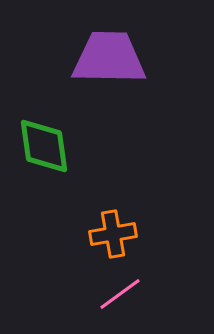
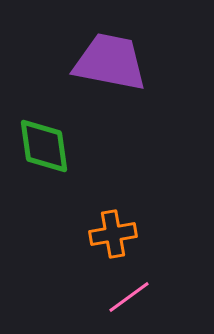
purple trapezoid: moved 1 px right, 4 px down; rotated 10 degrees clockwise
pink line: moved 9 px right, 3 px down
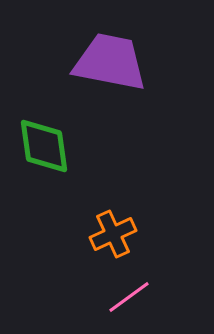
orange cross: rotated 15 degrees counterclockwise
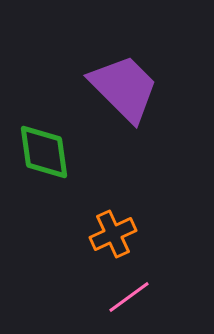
purple trapezoid: moved 14 px right, 26 px down; rotated 34 degrees clockwise
green diamond: moved 6 px down
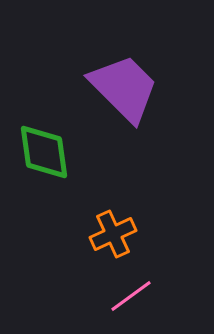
pink line: moved 2 px right, 1 px up
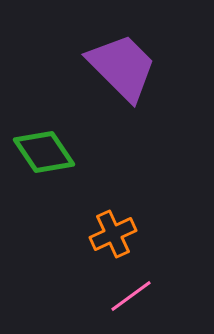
purple trapezoid: moved 2 px left, 21 px up
green diamond: rotated 26 degrees counterclockwise
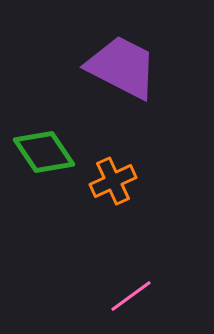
purple trapezoid: rotated 18 degrees counterclockwise
orange cross: moved 53 px up
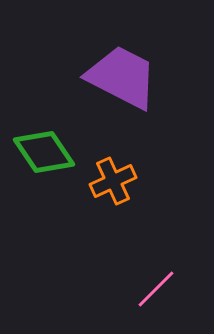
purple trapezoid: moved 10 px down
pink line: moved 25 px right, 7 px up; rotated 9 degrees counterclockwise
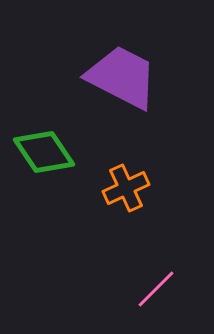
orange cross: moved 13 px right, 7 px down
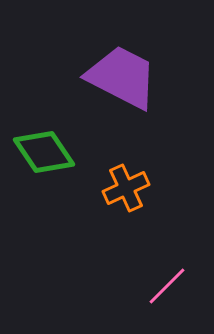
pink line: moved 11 px right, 3 px up
